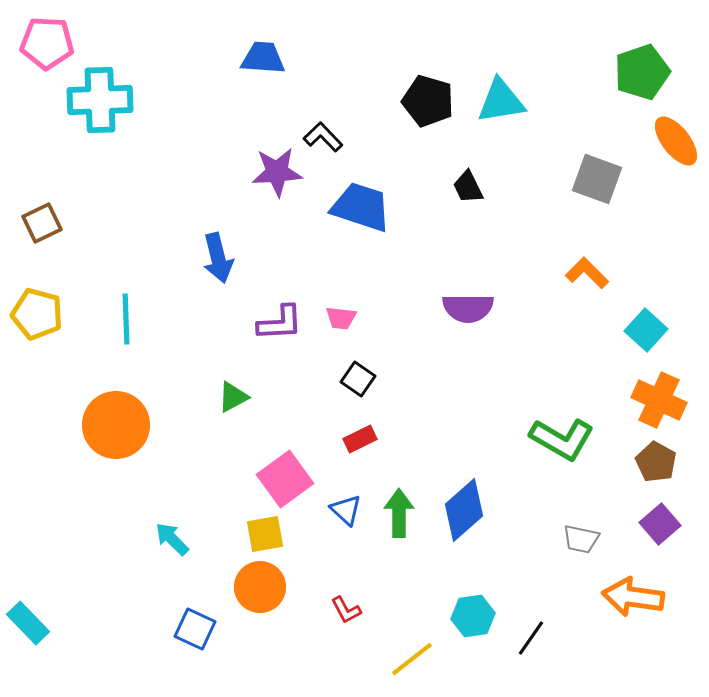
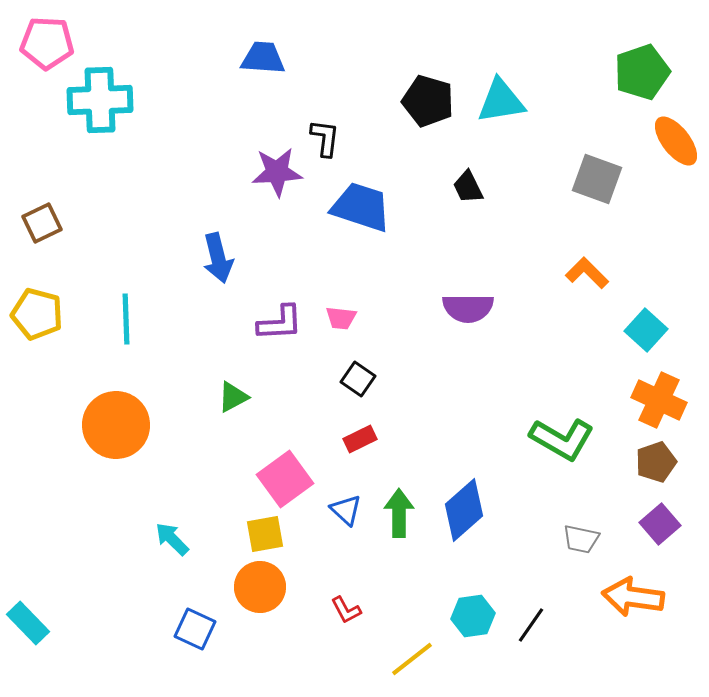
black L-shape at (323, 137): moved 2 px right, 1 px down; rotated 51 degrees clockwise
brown pentagon at (656, 462): rotated 24 degrees clockwise
black line at (531, 638): moved 13 px up
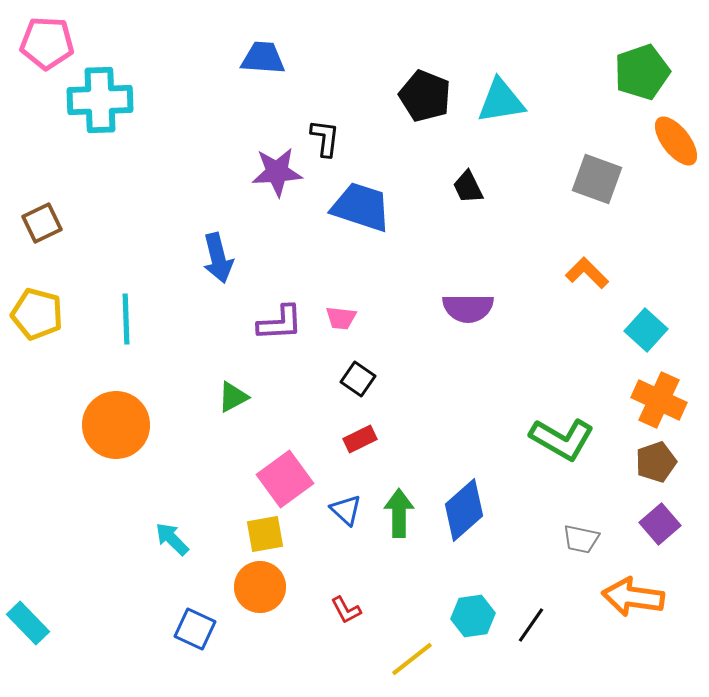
black pentagon at (428, 101): moved 3 px left, 5 px up; rotated 6 degrees clockwise
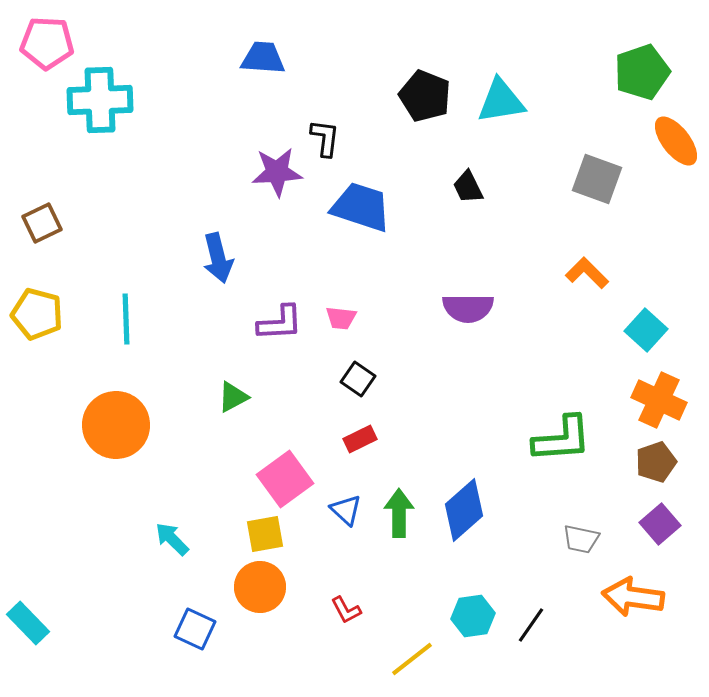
green L-shape at (562, 439): rotated 34 degrees counterclockwise
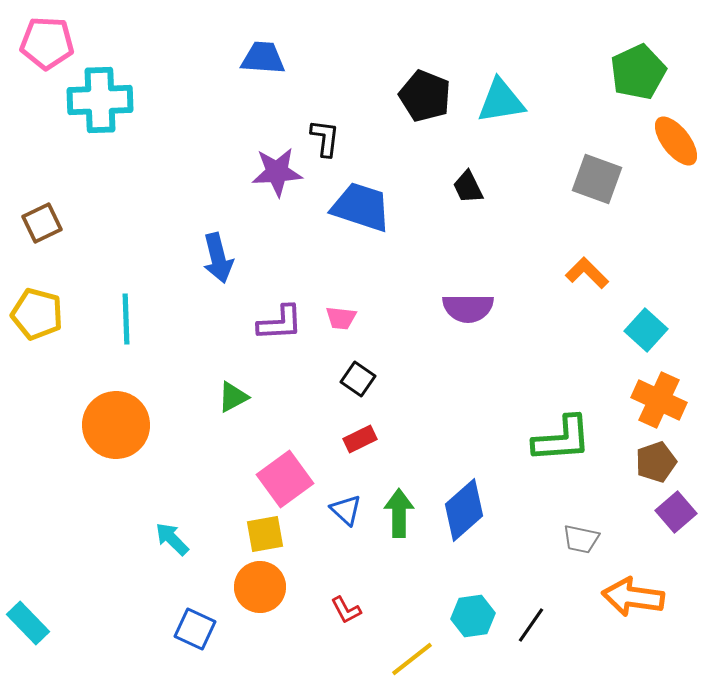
green pentagon at (642, 72): moved 4 px left; rotated 6 degrees counterclockwise
purple square at (660, 524): moved 16 px right, 12 px up
